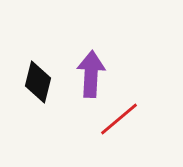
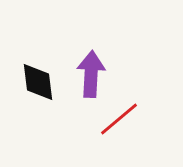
black diamond: rotated 21 degrees counterclockwise
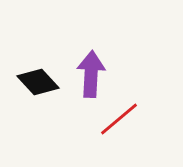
black diamond: rotated 36 degrees counterclockwise
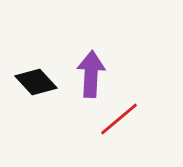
black diamond: moved 2 px left
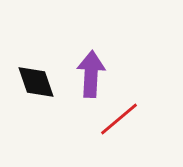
black diamond: rotated 24 degrees clockwise
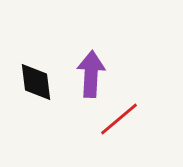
black diamond: rotated 12 degrees clockwise
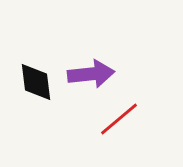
purple arrow: rotated 81 degrees clockwise
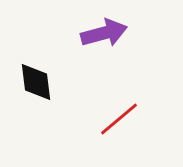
purple arrow: moved 13 px right, 41 px up; rotated 9 degrees counterclockwise
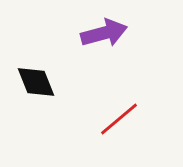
black diamond: rotated 15 degrees counterclockwise
